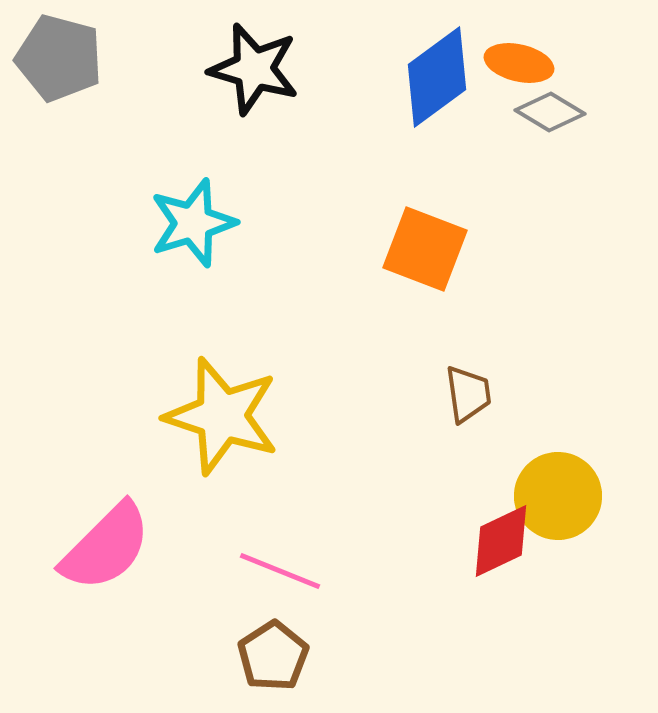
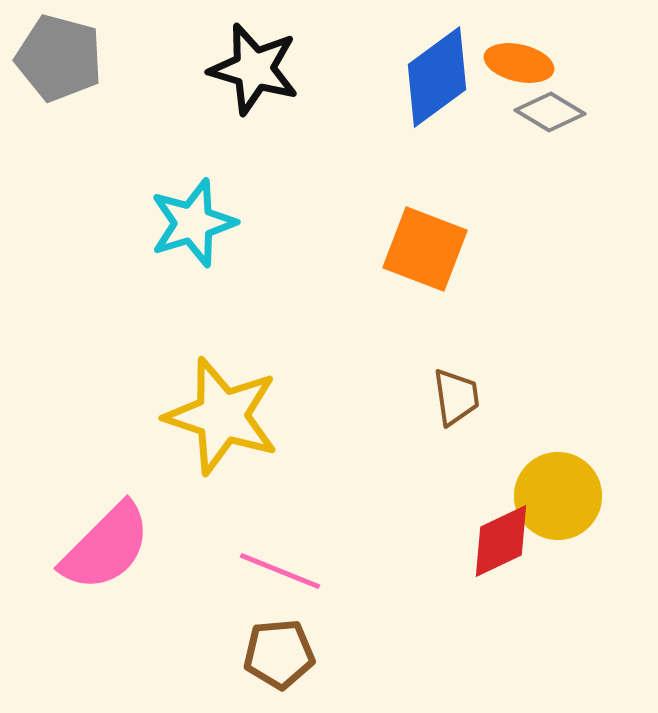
brown trapezoid: moved 12 px left, 3 px down
brown pentagon: moved 6 px right, 2 px up; rotated 28 degrees clockwise
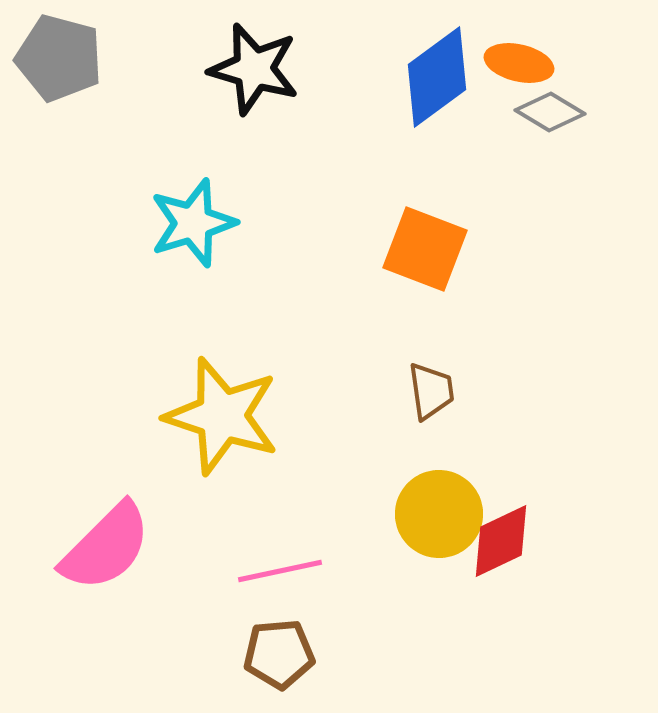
brown trapezoid: moved 25 px left, 6 px up
yellow circle: moved 119 px left, 18 px down
pink line: rotated 34 degrees counterclockwise
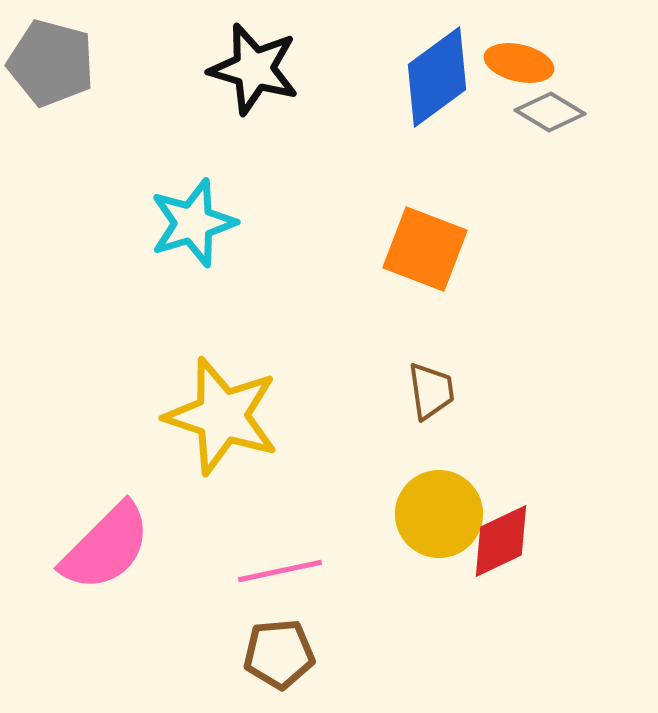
gray pentagon: moved 8 px left, 5 px down
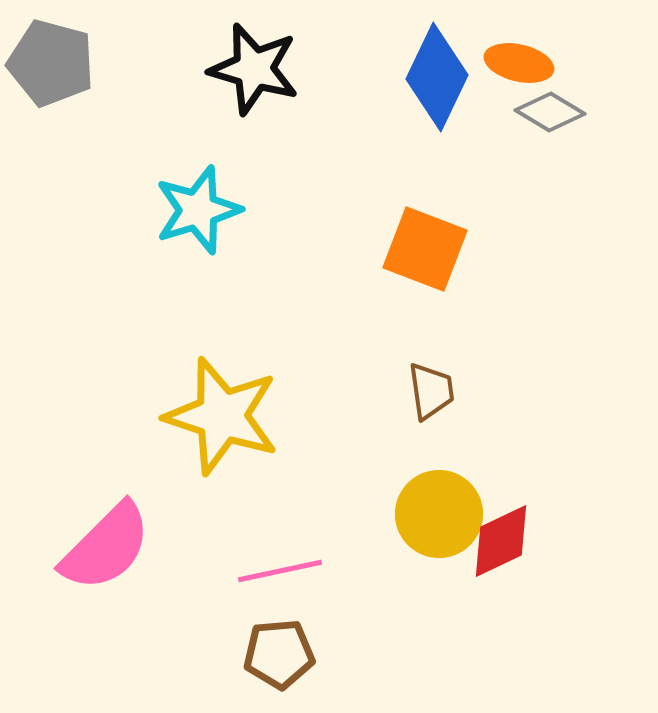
blue diamond: rotated 28 degrees counterclockwise
cyan star: moved 5 px right, 13 px up
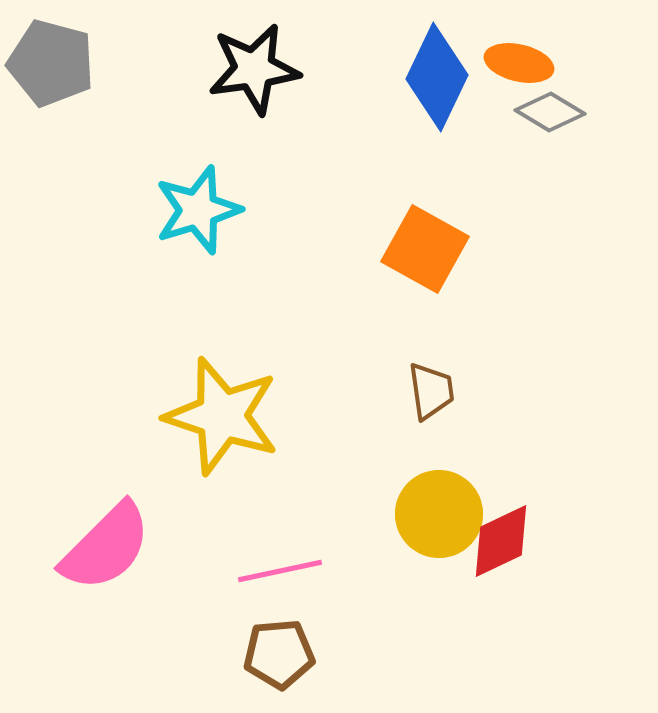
black star: rotated 24 degrees counterclockwise
orange square: rotated 8 degrees clockwise
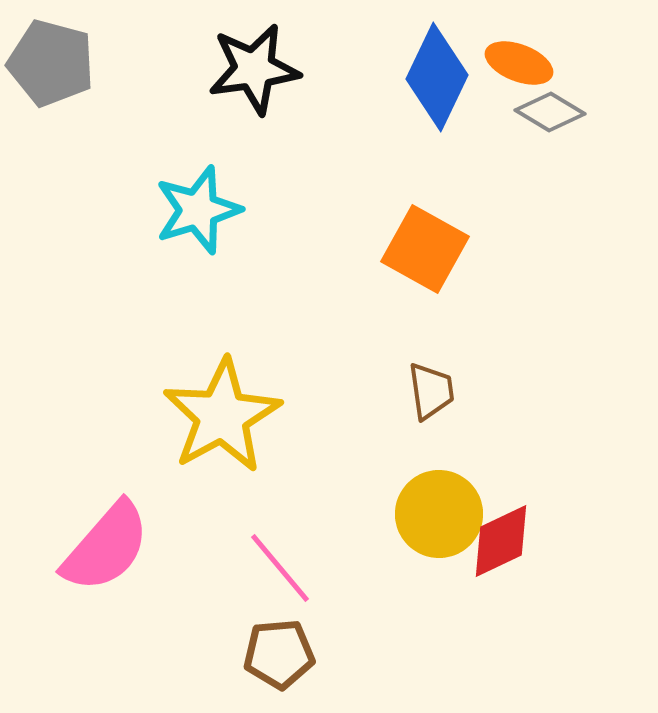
orange ellipse: rotated 8 degrees clockwise
yellow star: rotated 25 degrees clockwise
pink semicircle: rotated 4 degrees counterclockwise
pink line: moved 3 px up; rotated 62 degrees clockwise
